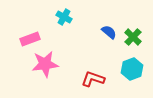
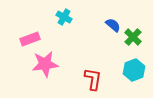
blue semicircle: moved 4 px right, 7 px up
cyan hexagon: moved 2 px right, 1 px down
red L-shape: rotated 80 degrees clockwise
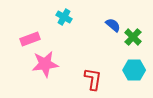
cyan hexagon: rotated 20 degrees clockwise
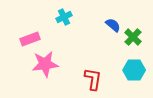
cyan cross: rotated 35 degrees clockwise
